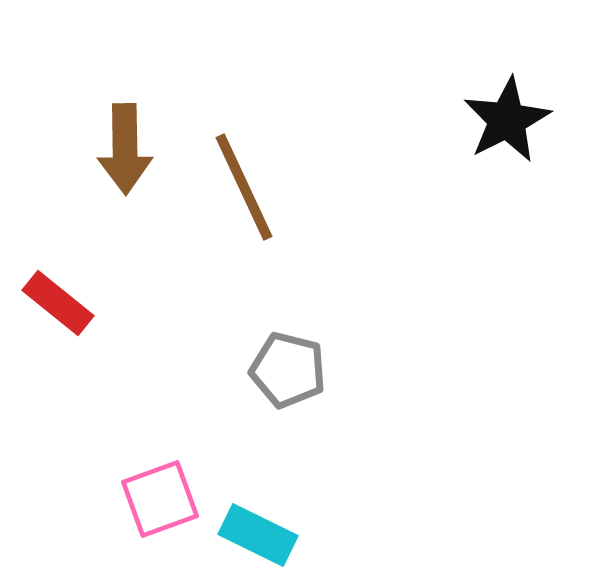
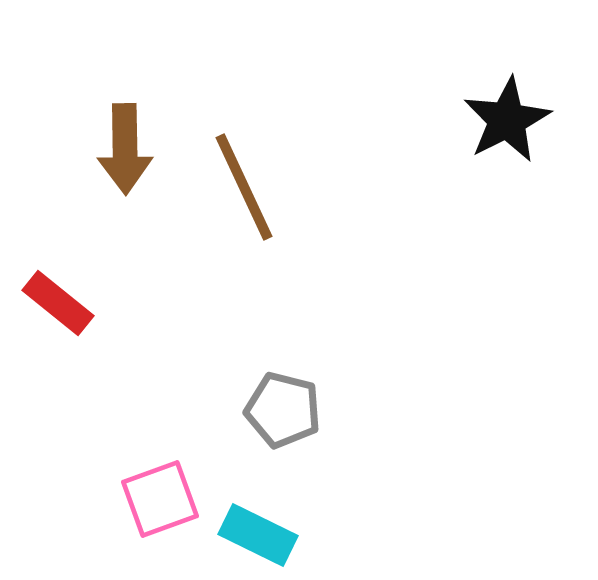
gray pentagon: moved 5 px left, 40 px down
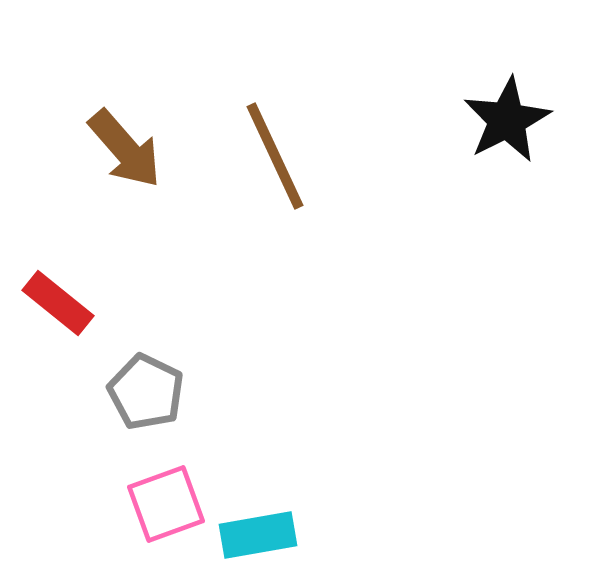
brown arrow: rotated 40 degrees counterclockwise
brown line: moved 31 px right, 31 px up
gray pentagon: moved 137 px left, 18 px up; rotated 12 degrees clockwise
pink square: moved 6 px right, 5 px down
cyan rectangle: rotated 36 degrees counterclockwise
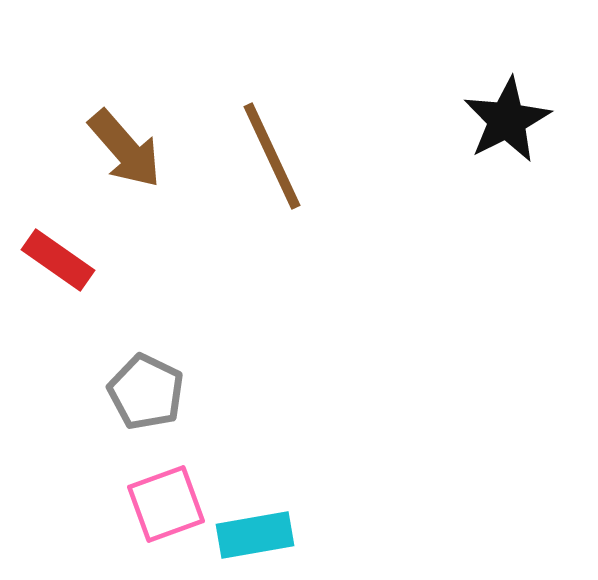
brown line: moved 3 px left
red rectangle: moved 43 px up; rotated 4 degrees counterclockwise
cyan rectangle: moved 3 px left
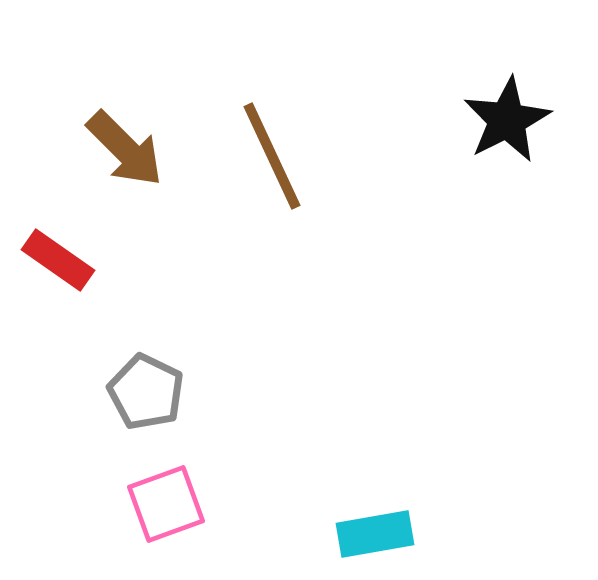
brown arrow: rotated 4 degrees counterclockwise
cyan rectangle: moved 120 px right, 1 px up
